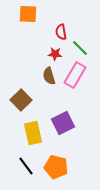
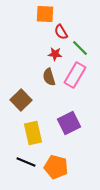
orange square: moved 17 px right
red semicircle: rotated 21 degrees counterclockwise
brown semicircle: moved 1 px down
purple square: moved 6 px right
black line: moved 4 px up; rotated 30 degrees counterclockwise
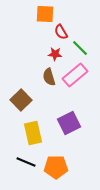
pink rectangle: rotated 20 degrees clockwise
orange pentagon: rotated 15 degrees counterclockwise
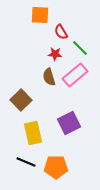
orange square: moved 5 px left, 1 px down
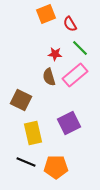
orange square: moved 6 px right, 1 px up; rotated 24 degrees counterclockwise
red semicircle: moved 9 px right, 8 px up
brown square: rotated 20 degrees counterclockwise
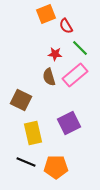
red semicircle: moved 4 px left, 2 px down
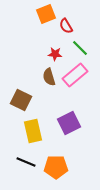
yellow rectangle: moved 2 px up
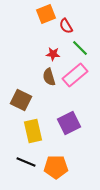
red star: moved 2 px left
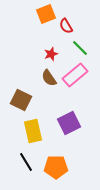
red star: moved 2 px left; rotated 24 degrees counterclockwise
brown semicircle: moved 1 px down; rotated 18 degrees counterclockwise
black line: rotated 36 degrees clockwise
